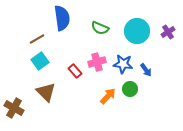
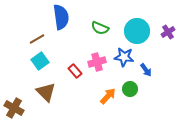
blue semicircle: moved 1 px left, 1 px up
blue star: moved 1 px right, 7 px up
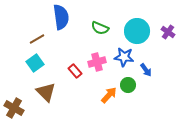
purple cross: rotated 24 degrees counterclockwise
cyan square: moved 5 px left, 2 px down
green circle: moved 2 px left, 4 px up
orange arrow: moved 1 px right, 1 px up
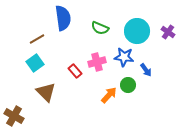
blue semicircle: moved 2 px right, 1 px down
brown cross: moved 8 px down
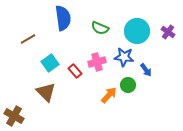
brown line: moved 9 px left
cyan square: moved 15 px right
